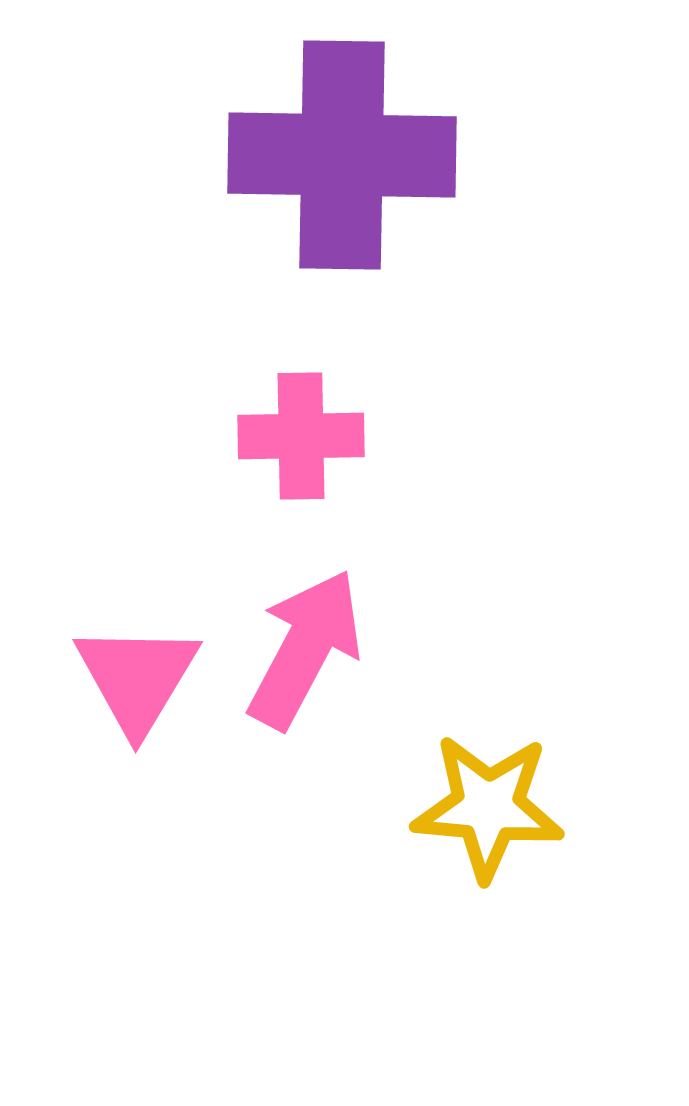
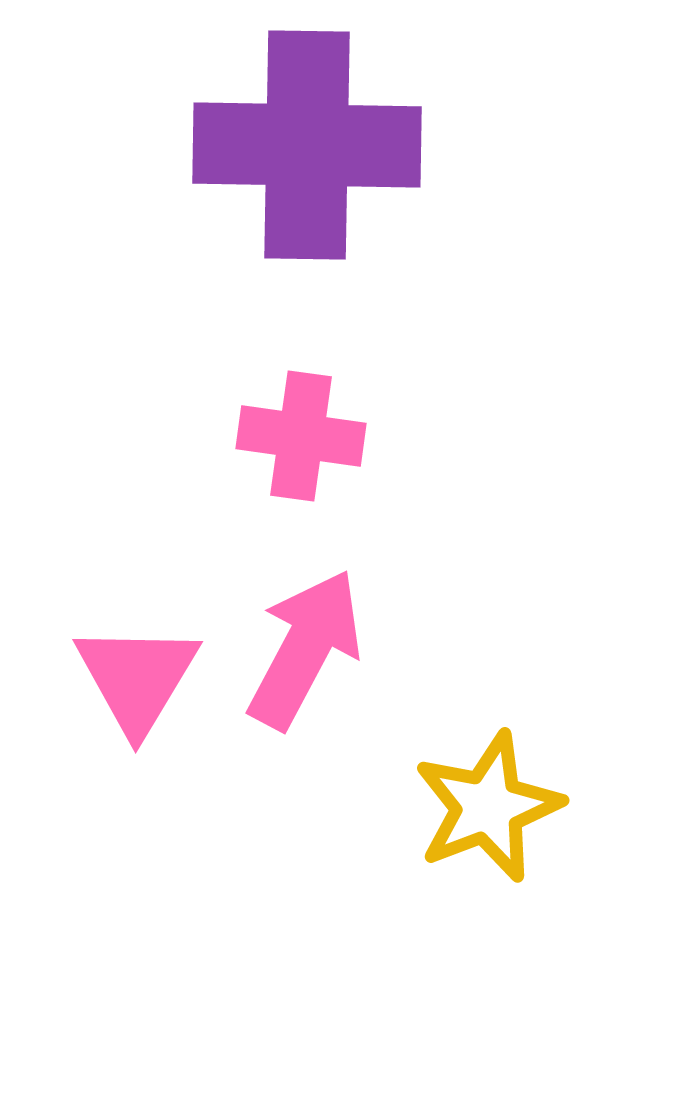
purple cross: moved 35 px left, 10 px up
pink cross: rotated 9 degrees clockwise
yellow star: rotated 26 degrees counterclockwise
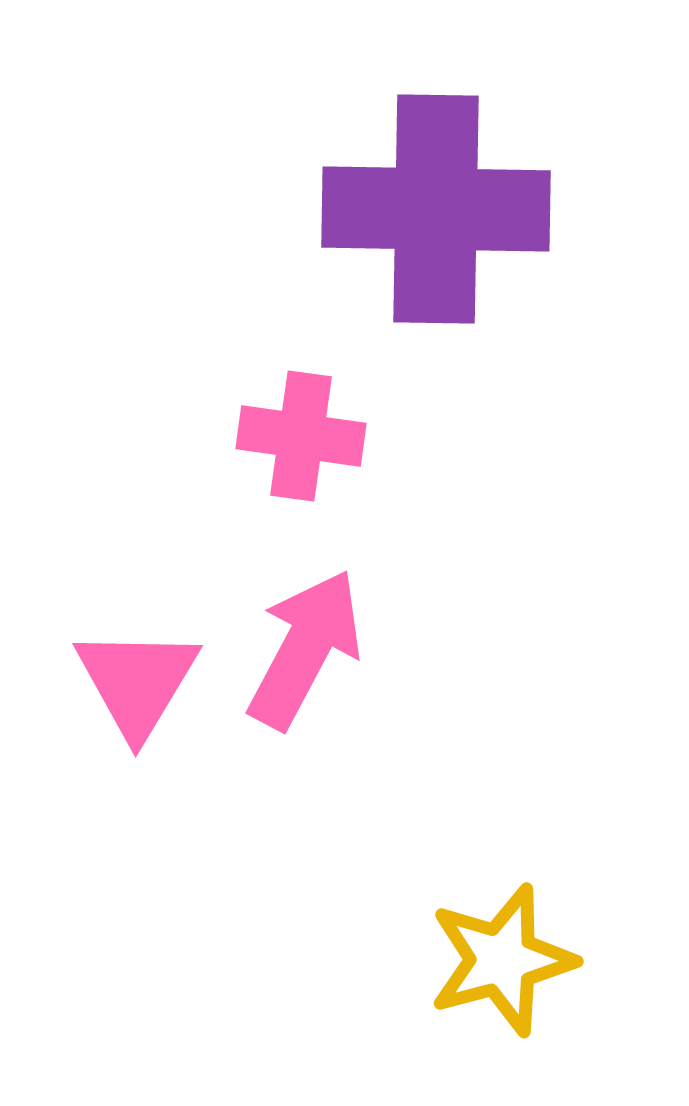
purple cross: moved 129 px right, 64 px down
pink triangle: moved 4 px down
yellow star: moved 14 px right, 153 px down; rotated 6 degrees clockwise
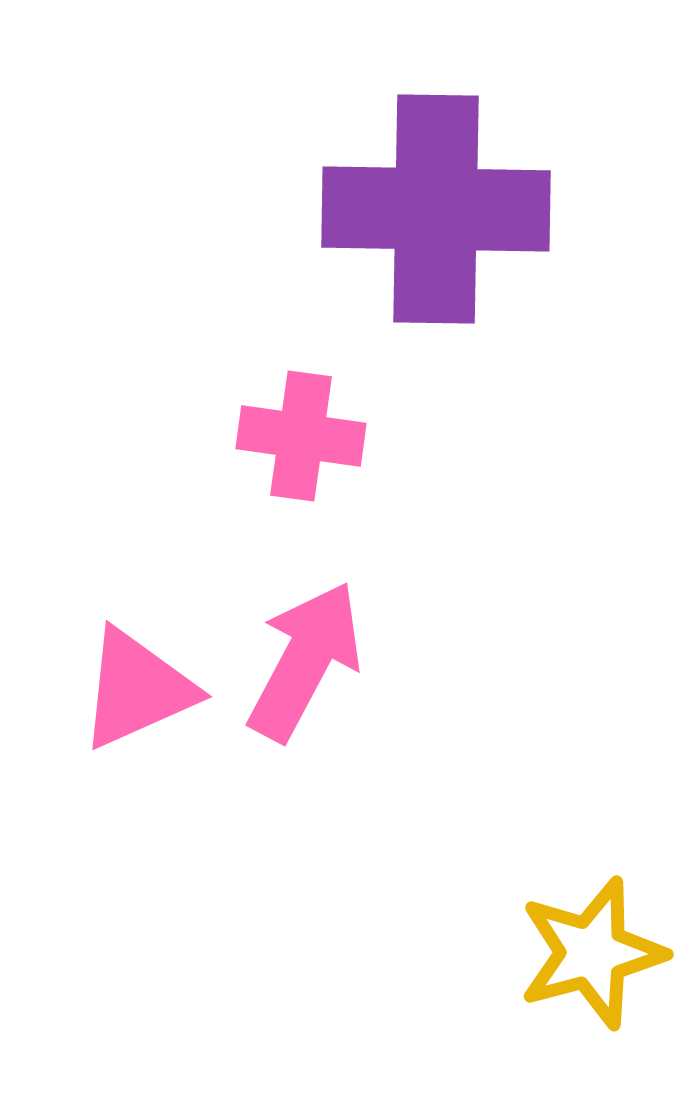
pink arrow: moved 12 px down
pink triangle: moved 7 px down; rotated 35 degrees clockwise
yellow star: moved 90 px right, 7 px up
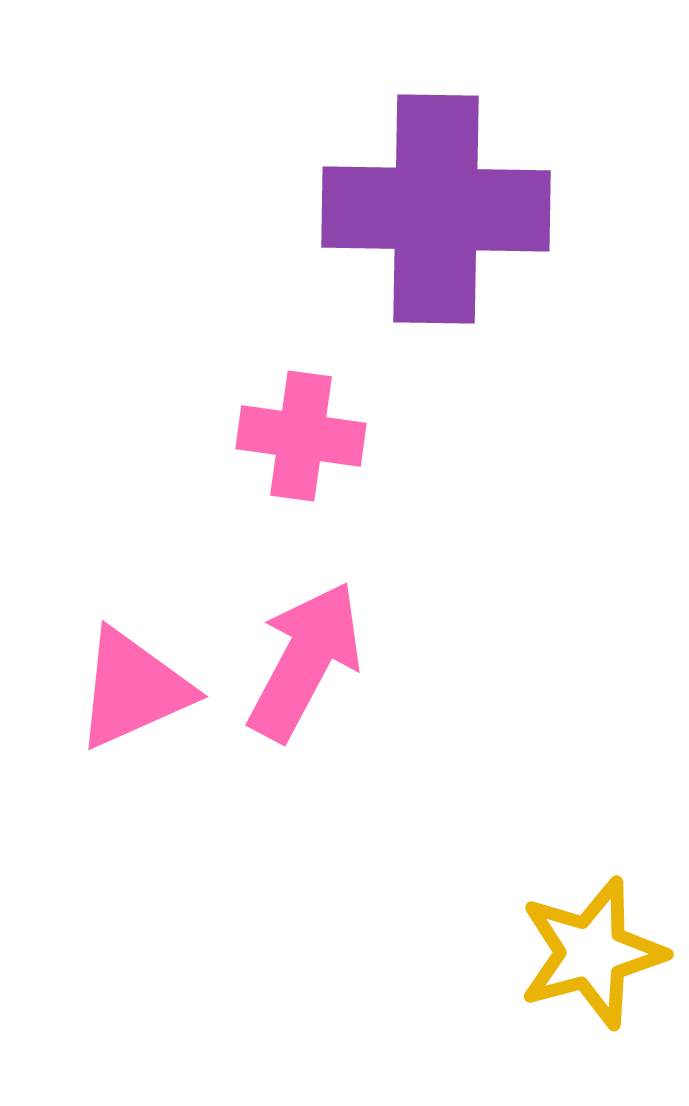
pink triangle: moved 4 px left
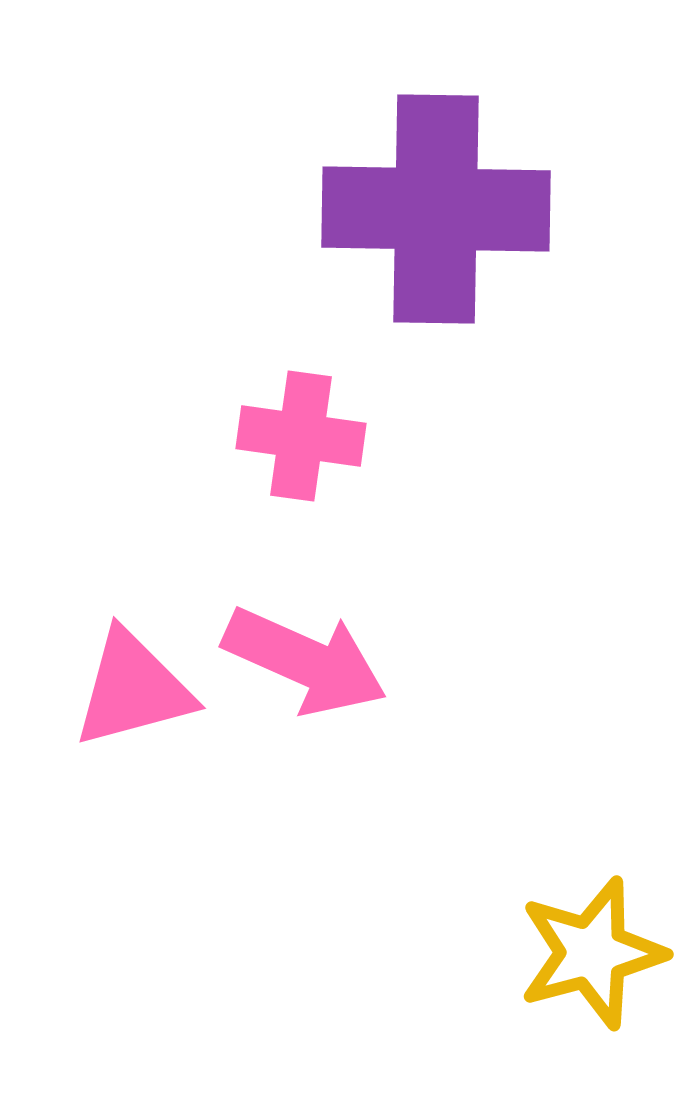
pink arrow: rotated 86 degrees clockwise
pink triangle: rotated 9 degrees clockwise
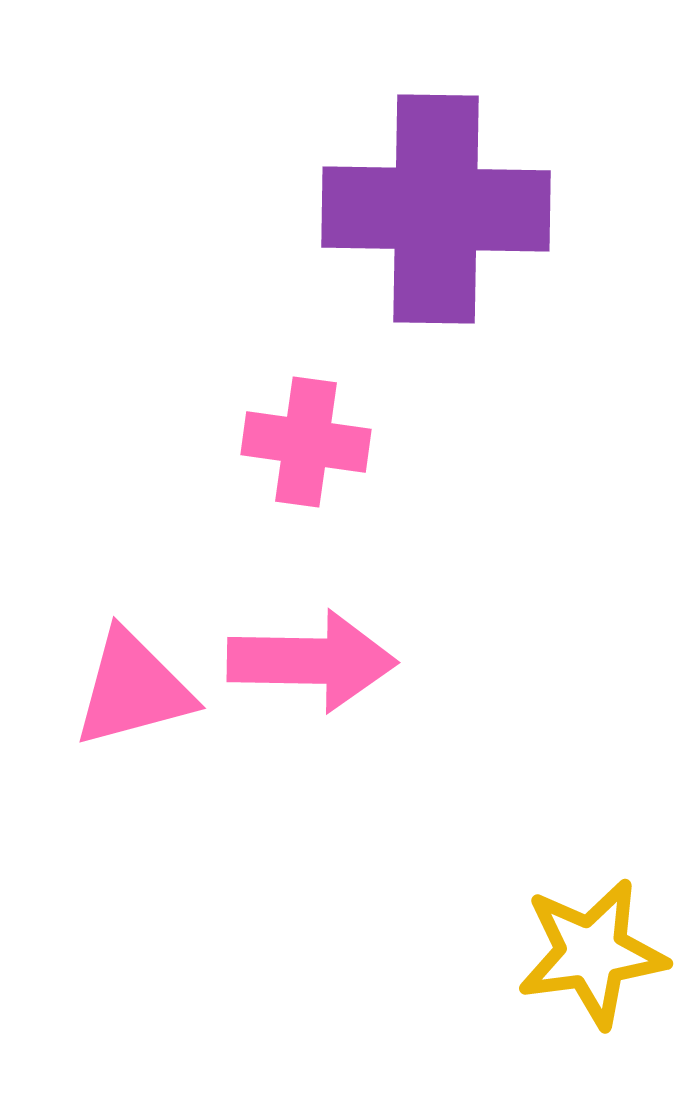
pink cross: moved 5 px right, 6 px down
pink arrow: moved 7 px right; rotated 23 degrees counterclockwise
yellow star: rotated 7 degrees clockwise
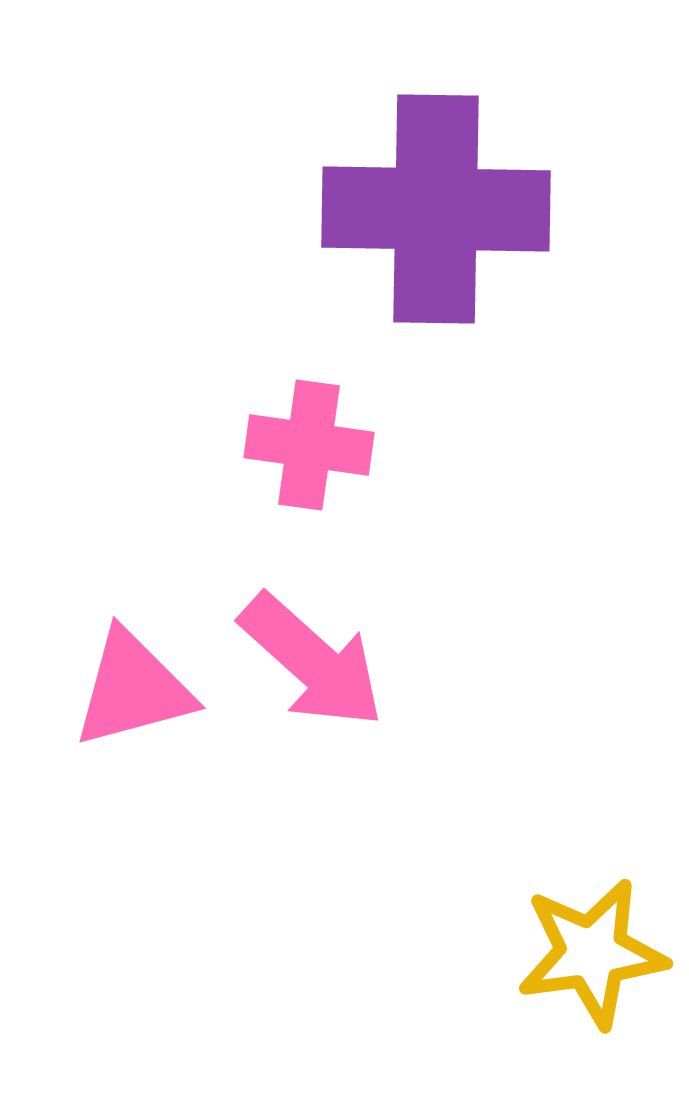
pink cross: moved 3 px right, 3 px down
pink arrow: rotated 41 degrees clockwise
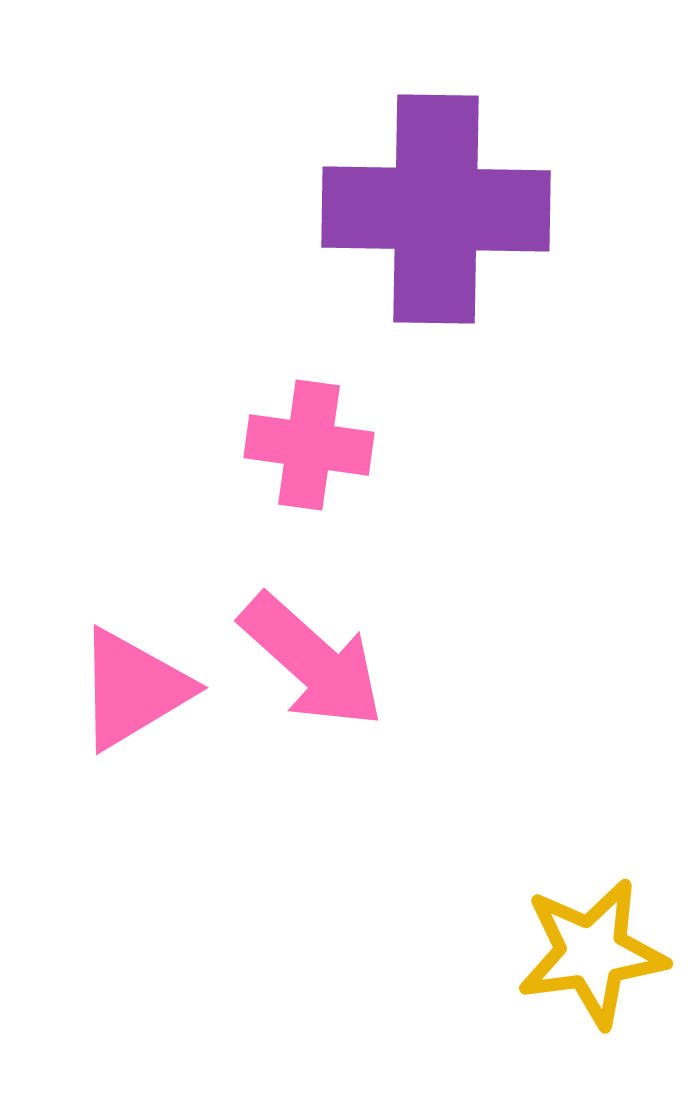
pink triangle: rotated 16 degrees counterclockwise
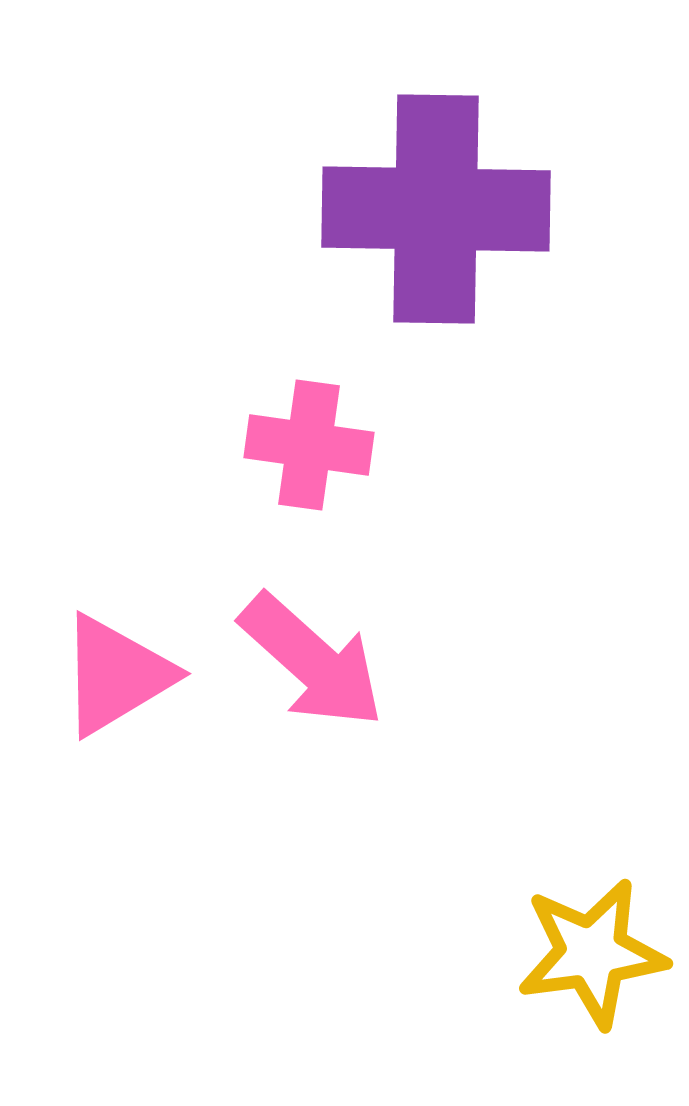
pink triangle: moved 17 px left, 14 px up
